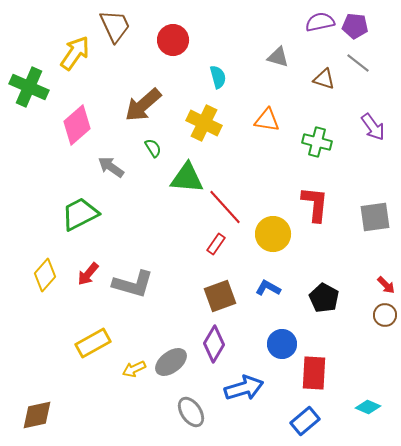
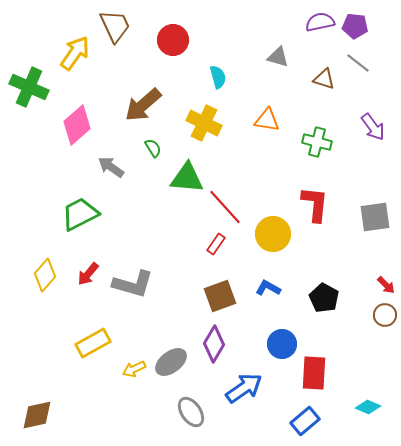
blue arrow at (244, 388): rotated 18 degrees counterclockwise
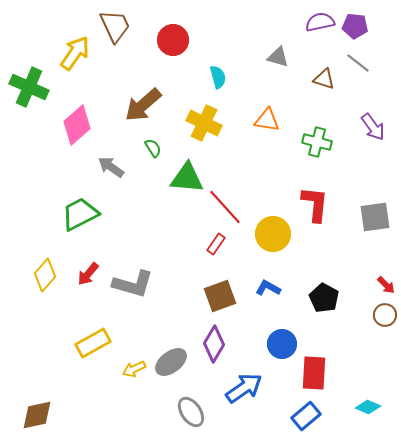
blue rectangle at (305, 421): moved 1 px right, 5 px up
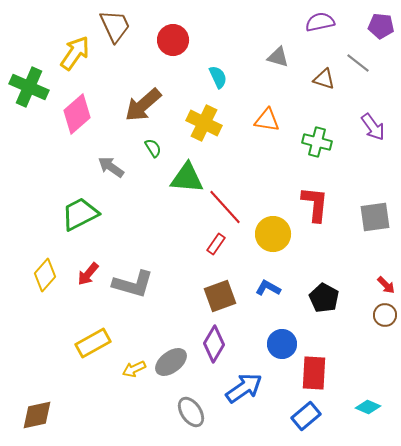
purple pentagon at (355, 26): moved 26 px right
cyan semicircle at (218, 77): rotated 10 degrees counterclockwise
pink diamond at (77, 125): moved 11 px up
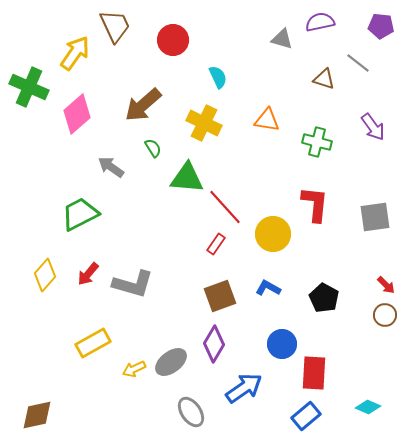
gray triangle at (278, 57): moved 4 px right, 18 px up
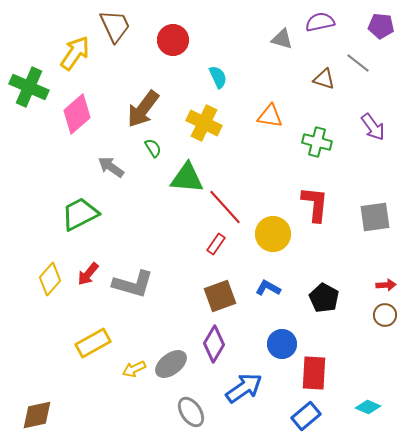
brown arrow at (143, 105): moved 4 px down; rotated 12 degrees counterclockwise
orange triangle at (267, 120): moved 3 px right, 4 px up
yellow diamond at (45, 275): moved 5 px right, 4 px down
red arrow at (386, 285): rotated 48 degrees counterclockwise
gray ellipse at (171, 362): moved 2 px down
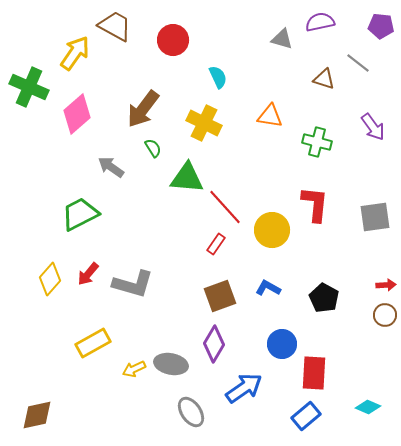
brown trapezoid at (115, 26): rotated 36 degrees counterclockwise
yellow circle at (273, 234): moved 1 px left, 4 px up
gray ellipse at (171, 364): rotated 48 degrees clockwise
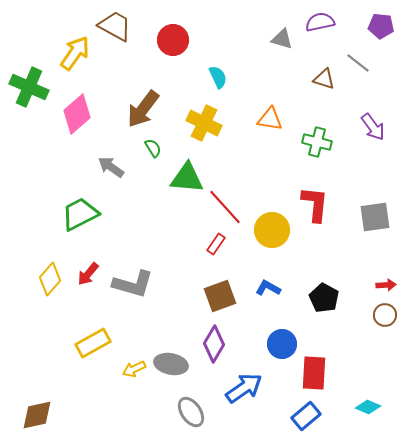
orange triangle at (270, 116): moved 3 px down
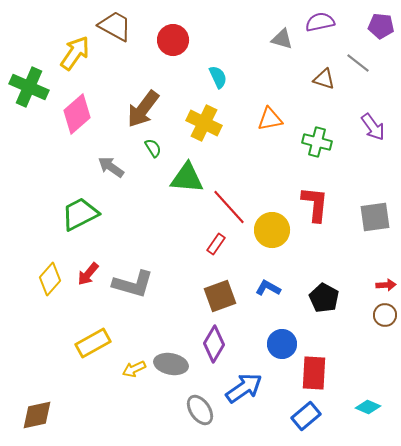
orange triangle at (270, 119): rotated 20 degrees counterclockwise
red line at (225, 207): moved 4 px right
gray ellipse at (191, 412): moved 9 px right, 2 px up
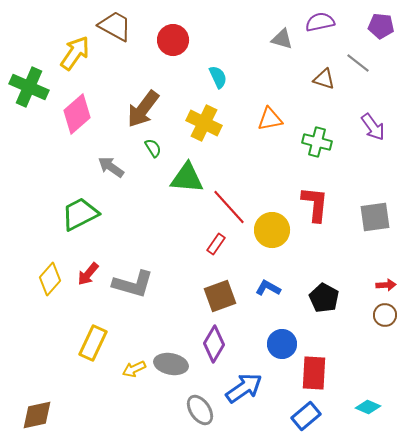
yellow rectangle at (93, 343): rotated 36 degrees counterclockwise
